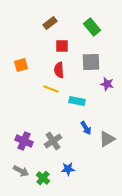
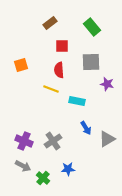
gray arrow: moved 2 px right, 5 px up
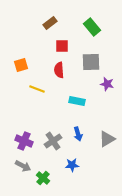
yellow line: moved 14 px left
blue arrow: moved 8 px left, 6 px down; rotated 16 degrees clockwise
blue star: moved 4 px right, 4 px up
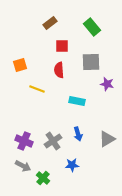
orange square: moved 1 px left
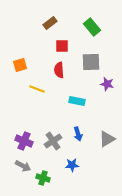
green cross: rotated 24 degrees counterclockwise
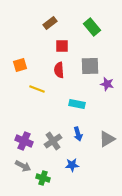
gray square: moved 1 px left, 4 px down
cyan rectangle: moved 3 px down
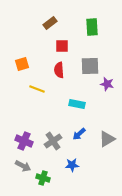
green rectangle: rotated 36 degrees clockwise
orange square: moved 2 px right, 1 px up
blue arrow: moved 1 px right; rotated 64 degrees clockwise
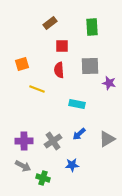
purple star: moved 2 px right, 1 px up
purple cross: rotated 24 degrees counterclockwise
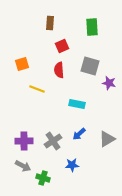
brown rectangle: rotated 48 degrees counterclockwise
red square: rotated 24 degrees counterclockwise
gray square: rotated 18 degrees clockwise
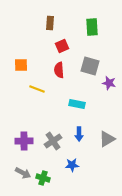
orange square: moved 1 px left, 1 px down; rotated 16 degrees clockwise
blue arrow: rotated 48 degrees counterclockwise
gray arrow: moved 7 px down
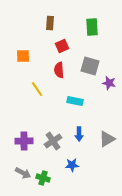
orange square: moved 2 px right, 9 px up
yellow line: rotated 35 degrees clockwise
cyan rectangle: moved 2 px left, 3 px up
